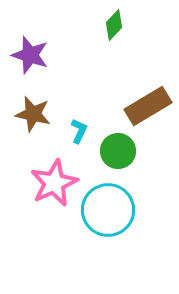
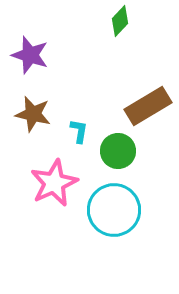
green diamond: moved 6 px right, 4 px up
cyan L-shape: rotated 15 degrees counterclockwise
cyan circle: moved 6 px right
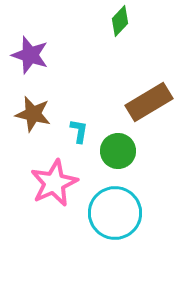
brown rectangle: moved 1 px right, 4 px up
cyan circle: moved 1 px right, 3 px down
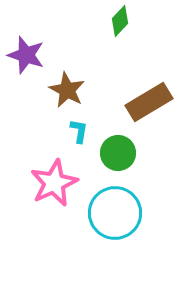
purple star: moved 4 px left
brown star: moved 34 px right, 24 px up; rotated 15 degrees clockwise
green circle: moved 2 px down
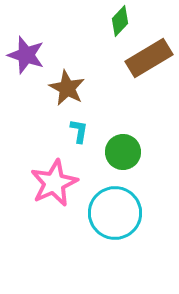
brown star: moved 2 px up
brown rectangle: moved 44 px up
green circle: moved 5 px right, 1 px up
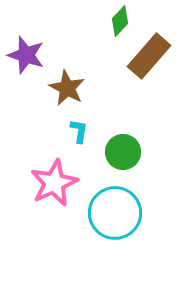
brown rectangle: moved 2 px up; rotated 18 degrees counterclockwise
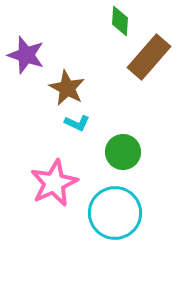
green diamond: rotated 40 degrees counterclockwise
brown rectangle: moved 1 px down
cyan L-shape: moved 2 px left, 8 px up; rotated 105 degrees clockwise
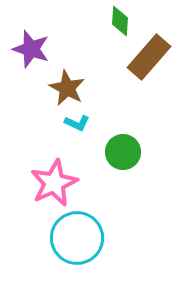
purple star: moved 5 px right, 6 px up
cyan circle: moved 38 px left, 25 px down
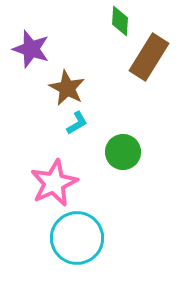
brown rectangle: rotated 9 degrees counterclockwise
cyan L-shape: rotated 55 degrees counterclockwise
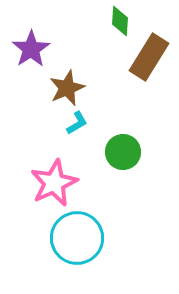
purple star: rotated 21 degrees clockwise
brown star: rotated 21 degrees clockwise
